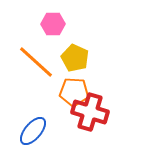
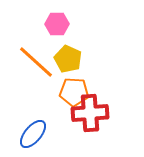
pink hexagon: moved 4 px right
yellow pentagon: moved 7 px left, 1 px down
red cross: moved 1 px down; rotated 21 degrees counterclockwise
blue ellipse: moved 3 px down
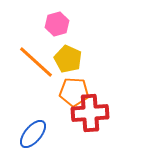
pink hexagon: rotated 15 degrees counterclockwise
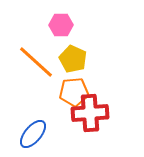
pink hexagon: moved 4 px right, 1 px down; rotated 15 degrees clockwise
yellow pentagon: moved 5 px right
orange pentagon: rotated 8 degrees counterclockwise
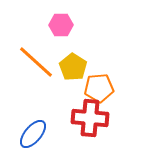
yellow pentagon: moved 8 px down; rotated 8 degrees clockwise
orange pentagon: moved 25 px right, 4 px up
red cross: moved 5 px down; rotated 9 degrees clockwise
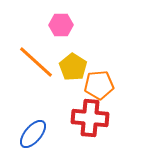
orange pentagon: moved 3 px up
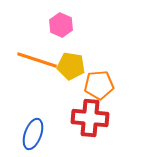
pink hexagon: rotated 25 degrees clockwise
orange line: moved 1 px right, 2 px up; rotated 24 degrees counterclockwise
yellow pentagon: moved 2 px left, 1 px up; rotated 24 degrees counterclockwise
blue ellipse: rotated 20 degrees counterclockwise
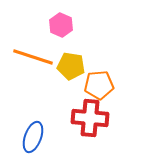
orange line: moved 4 px left, 3 px up
blue ellipse: moved 3 px down
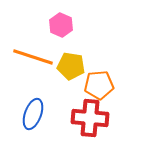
blue ellipse: moved 23 px up
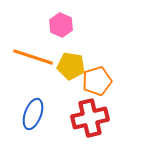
orange pentagon: moved 2 px left, 4 px up; rotated 12 degrees counterclockwise
red cross: rotated 18 degrees counterclockwise
